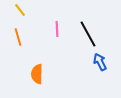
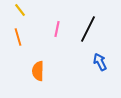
pink line: rotated 14 degrees clockwise
black line: moved 5 px up; rotated 56 degrees clockwise
orange semicircle: moved 1 px right, 3 px up
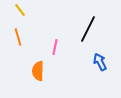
pink line: moved 2 px left, 18 px down
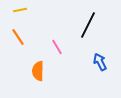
yellow line: rotated 64 degrees counterclockwise
black line: moved 4 px up
orange line: rotated 18 degrees counterclockwise
pink line: moved 2 px right; rotated 42 degrees counterclockwise
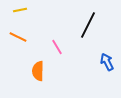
orange line: rotated 30 degrees counterclockwise
blue arrow: moved 7 px right
